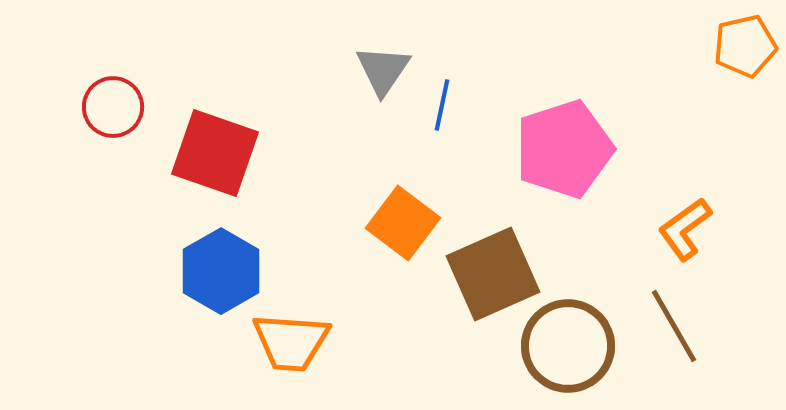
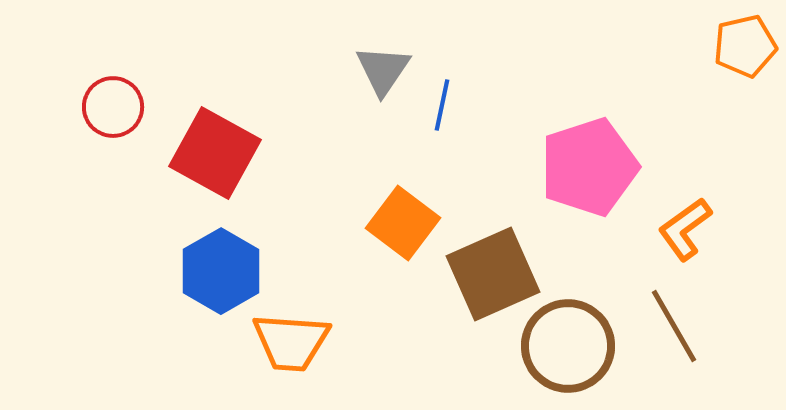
pink pentagon: moved 25 px right, 18 px down
red square: rotated 10 degrees clockwise
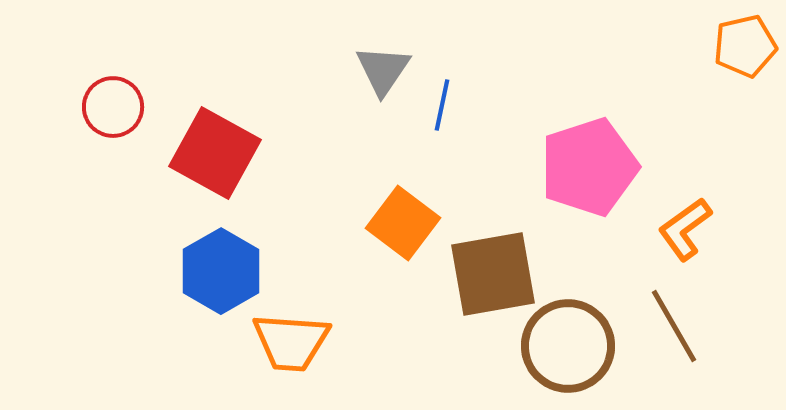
brown square: rotated 14 degrees clockwise
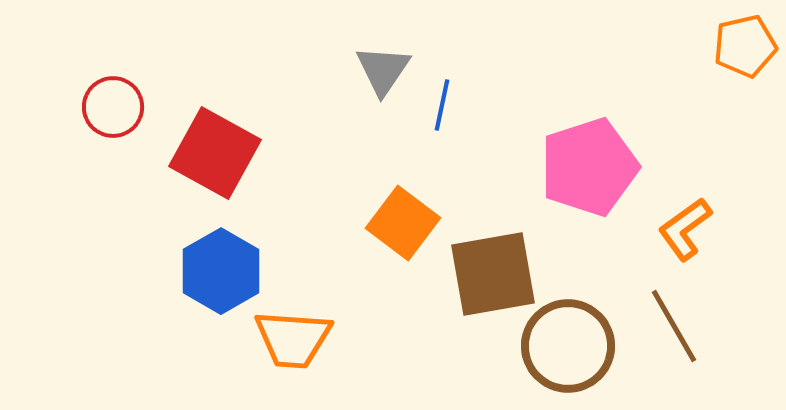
orange trapezoid: moved 2 px right, 3 px up
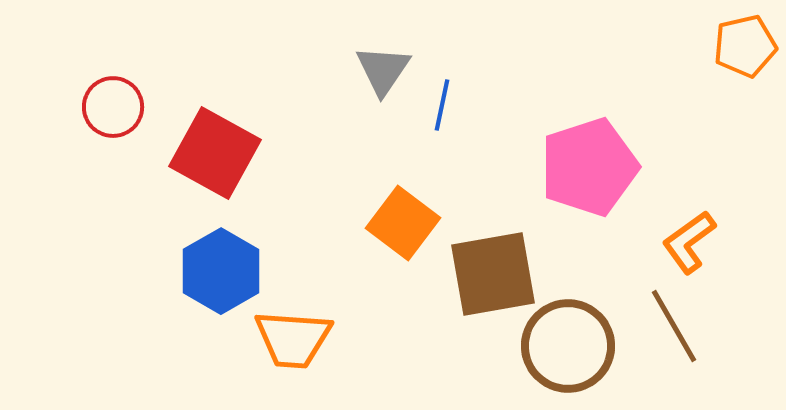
orange L-shape: moved 4 px right, 13 px down
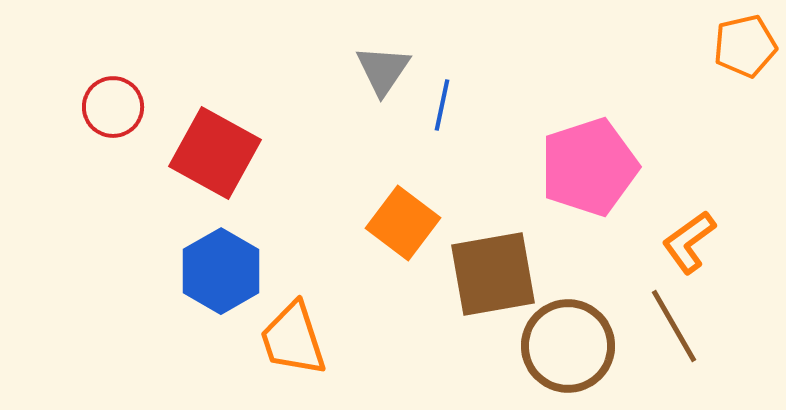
orange trapezoid: rotated 68 degrees clockwise
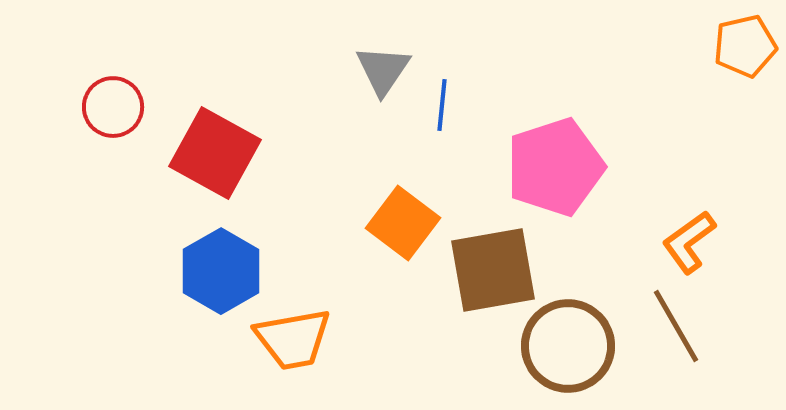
blue line: rotated 6 degrees counterclockwise
pink pentagon: moved 34 px left
brown square: moved 4 px up
brown line: moved 2 px right
orange trapezoid: rotated 82 degrees counterclockwise
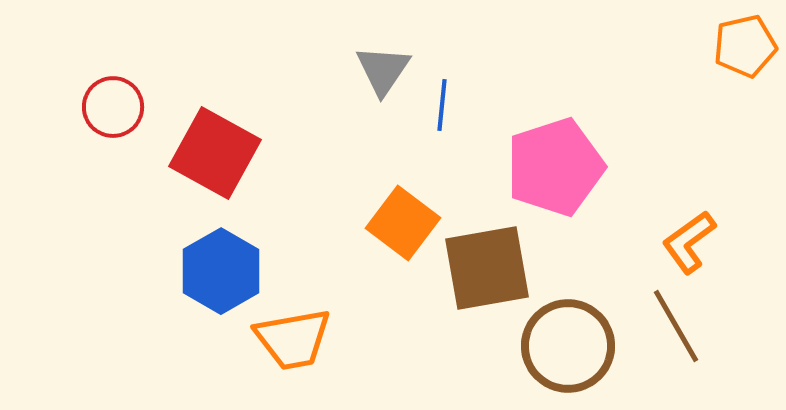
brown square: moved 6 px left, 2 px up
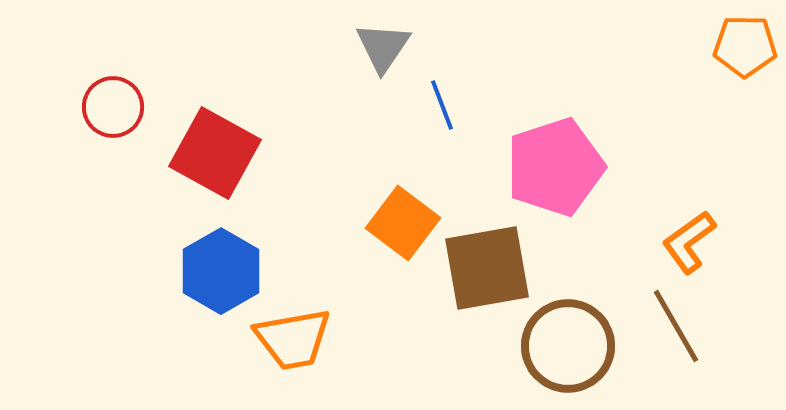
orange pentagon: rotated 14 degrees clockwise
gray triangle: moved 23 px up
blue line: rotated 27 degrees counterclockwise
